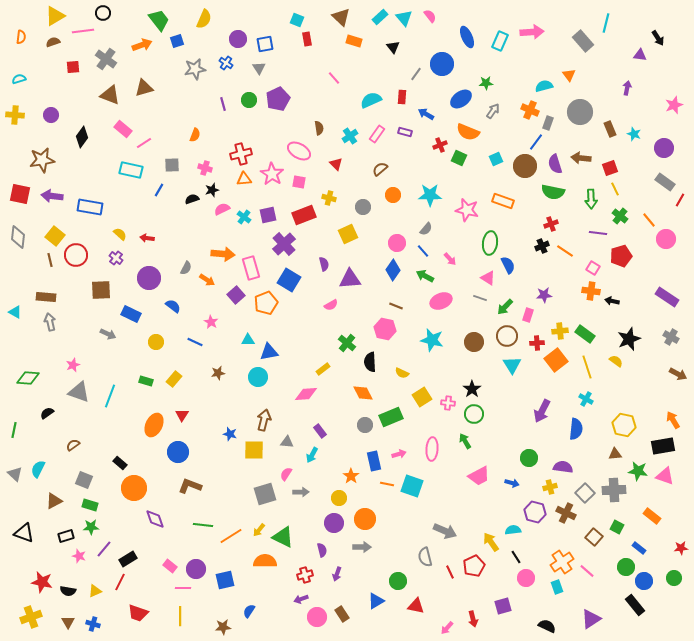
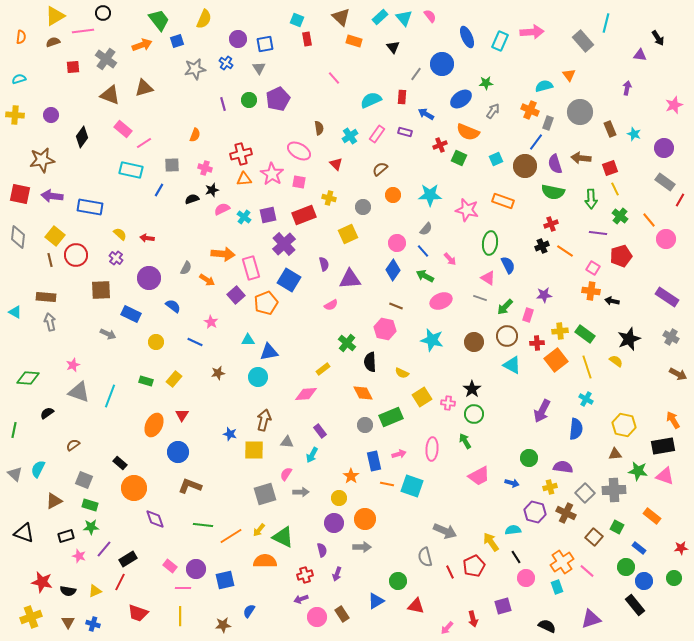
cyan triangle at (512, 365): rotated 30 degrees counterclockwise
purple triangle at (591, 619): rotated 15 degrees clockwise
brown star at (223, 627): moved 2 px up
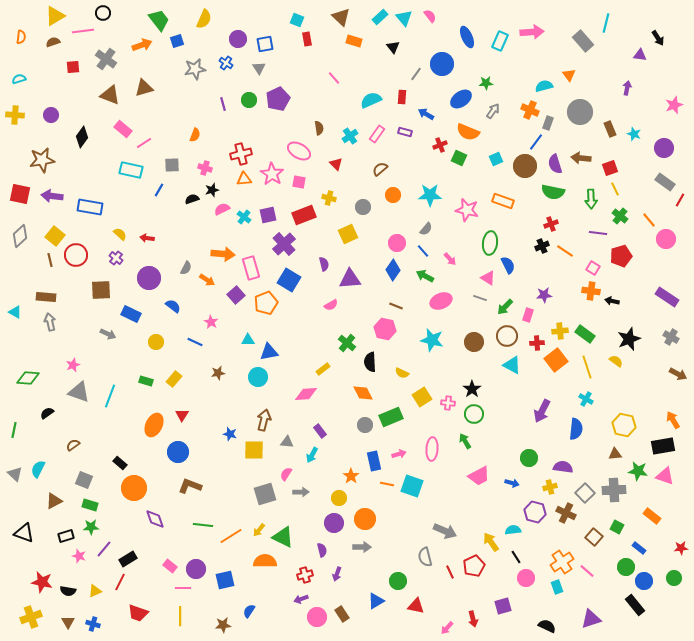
gray diamond at (18, 237): moved 2 px right, 1 px up; rotated 40 degrees clockwise
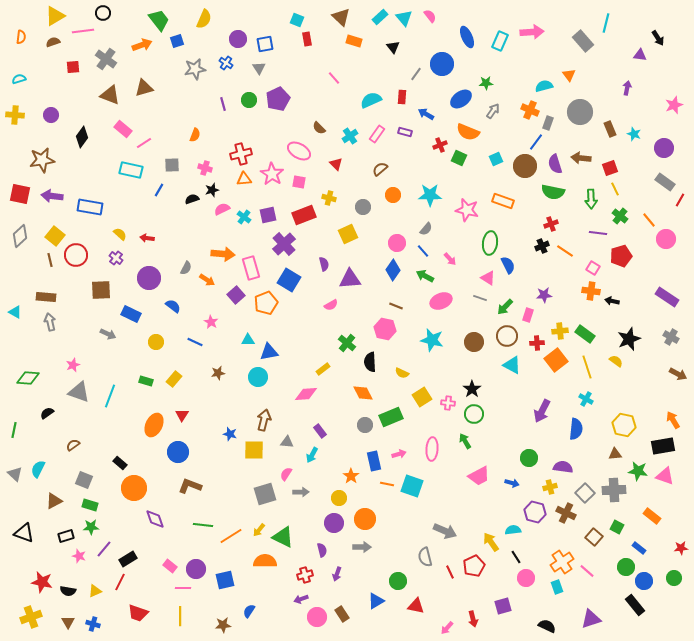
brown semicircle at (319, 128): rotated 144 degrees clockwise
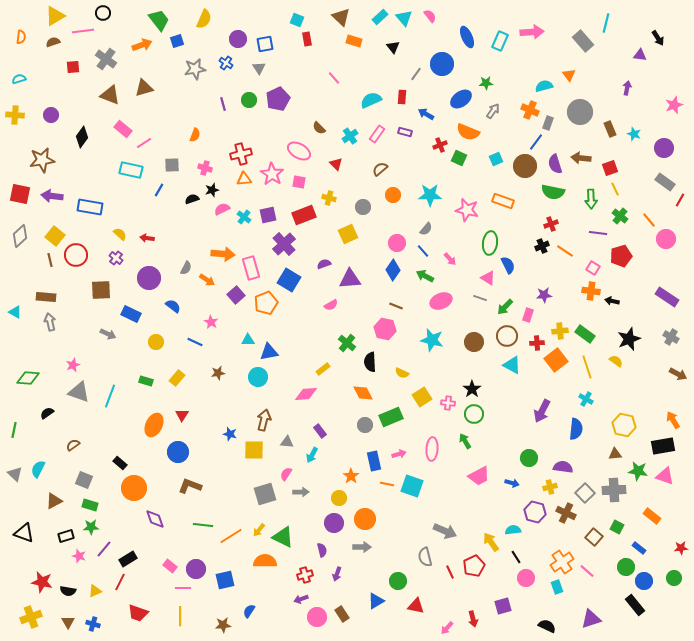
purple semicircle at (324, 264): rotated 96 degrees counterclockwise
yellow rectangle at (174, 379): moved 3 px right, 1 px up
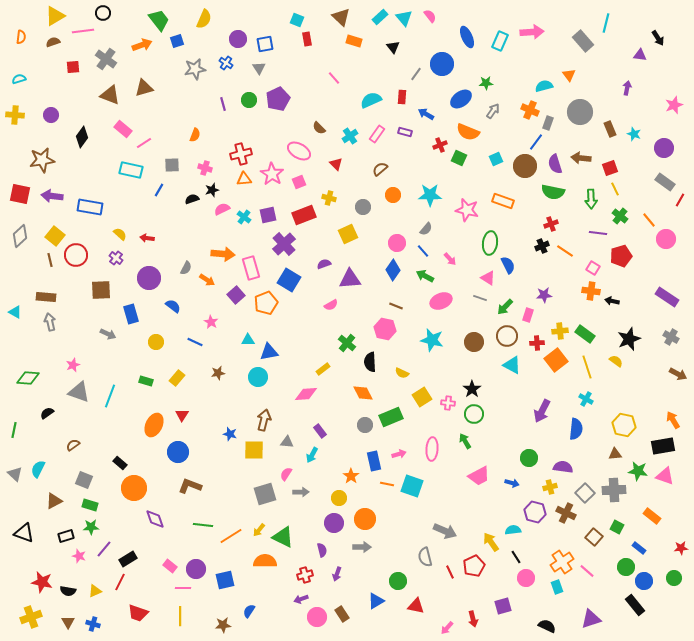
pink square at (299, 182): rotated 32 degrees counterclockwise
blue rectangle at (131, 314): rotated 48 degrees clockwise
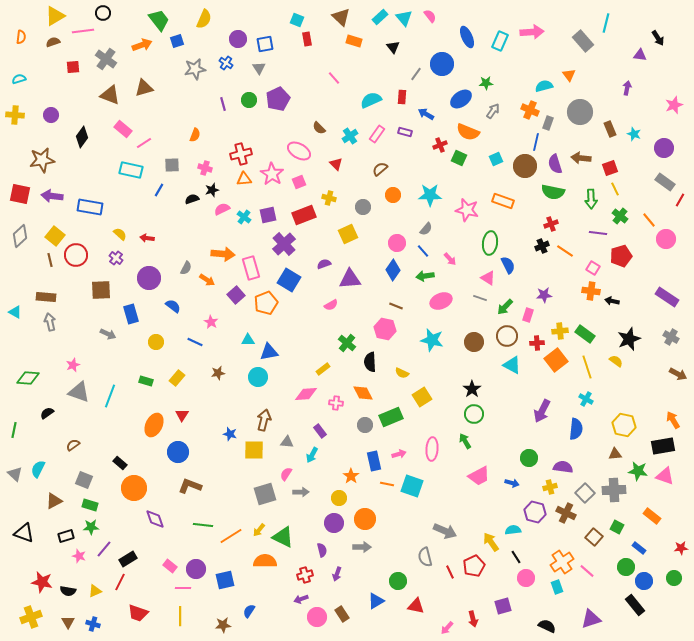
blue line at (536, 142): rotated 24 degrees counterclockwise
green arrow at (425, 276): rotated 36 degrees counterclockwise
pink cross at (448, 403): moved 112 px left
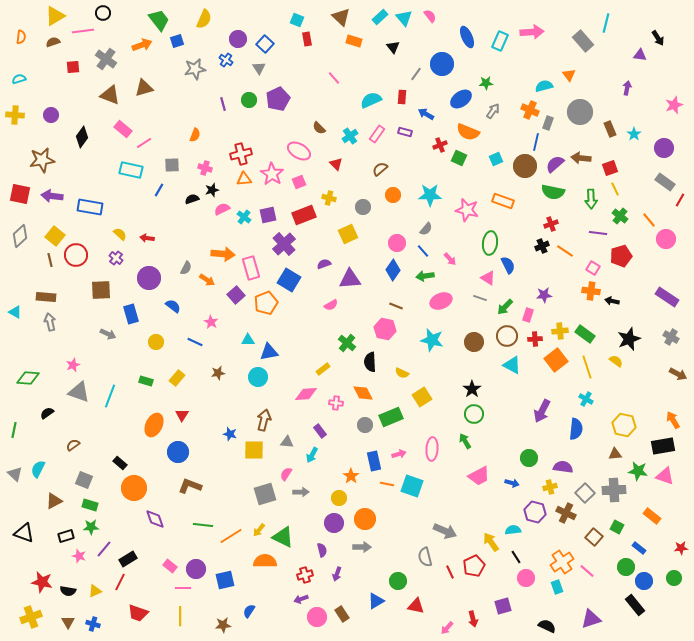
blue square at (265, 44): rotated 36 degrees counterclockwise
blue cross at (226, 63): moved 3 px up
cyan star at (634, 134): rotated 16 degrees clockwise
purple semicircle at (555, 164): rotated 66 degrees clockwise
red cross at (537, 343): moved 2 px left, 4 px up
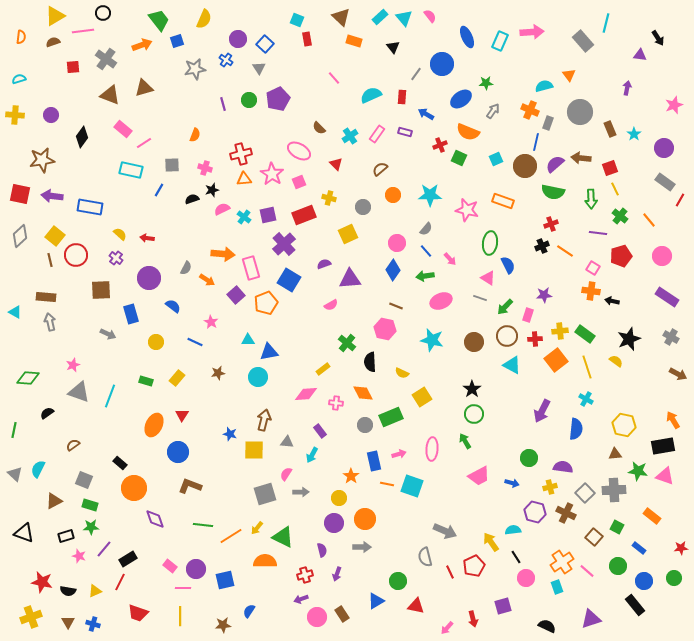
cyan semicircle at (371, 100): moved 5 px up
pink circle at (666, 239): moved 4 px left, 17 px down
blue line at (423, 251): moved 3 px right
yellow arrow at (259, 530): moved 2 px left, 2 px up
green circle at (626, 567): moved 8 px left, 1 px up
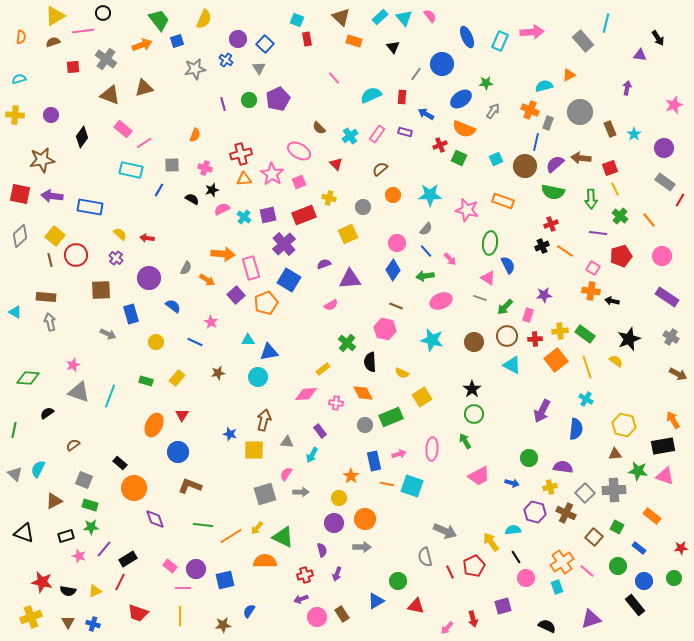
orange triangle at (569, 75): rotated 40 degrees clockwise
orange semicircle at (468, 132): moved 4 px left, 3 px up
black semicircle at (192, 199): rotated 48 degrees clockwise
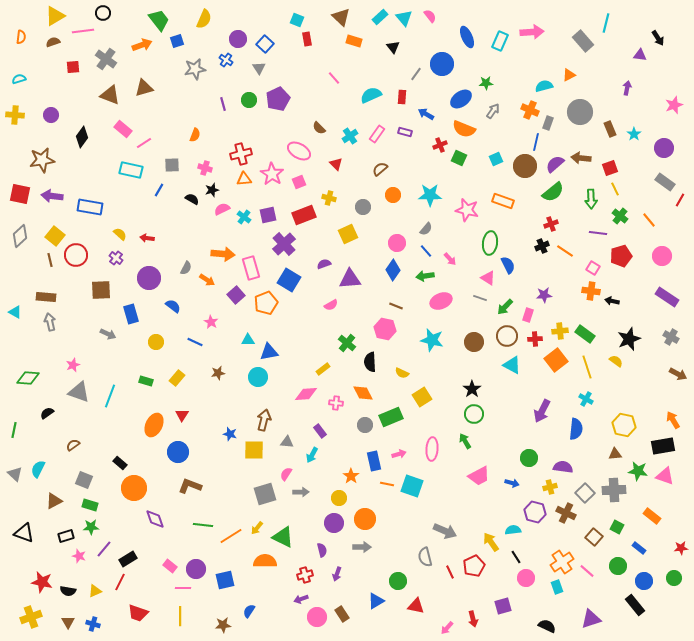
green semicircle at (553, 192): rotated 50 degrees counterclockwise
